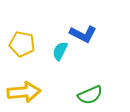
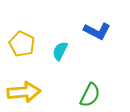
blue L-shape: moved 14 px right, 3 px up
yellow pentagon: rotated 15 degrees clockwise
green semicircle: rotated 40 degrees counterclockwise
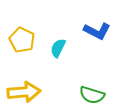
yellow pentagon: moved 4 px up
cyan semicircle: moved 2 px left, 3 px up
green semicircle: moved 2 px right; rotated 80 degrees clockwise
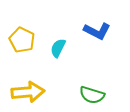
yellow arrow: moved 4 px right
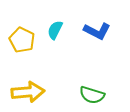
cyan semicircle: moved 3 px left, 18 px up
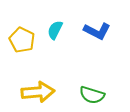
yellow arrow: moved 10 px right
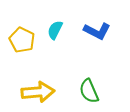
green semicircle: moved 3 px left, 4 px up; rotated 50 degrees clockwise
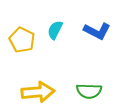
green semicircle: rotated 65 degrees counterclockwise
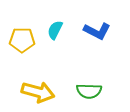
yellow pentagon: rotated 25 degrees counterclockwise
yellow arrow: rotated 20 degrees clockwise
